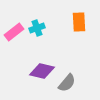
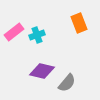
orange rectangle: moved 1 px down; rotated 18 degrees counterclockwise
cyan cross: moved 7 px down
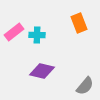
cyan cross: rotated 21 degrees clockwise
gray semicircle: moved 18 px right, 3 px down
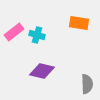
orange rectangle: rotated 60 degrees counterclockwise
cyan cross: rotated 14 degrees clockwise
gray semicircle: moved 2 px right, 2 px up; rotated 42 degrees counterclockwise
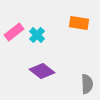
cyan cross: rotated 28 degrees clockwise
purple diamond: rotated 25 degrees clockwise
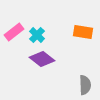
orange rectangle: moved 4 px right, 9 px down
purple diamond: moved 12 px up
gray semicircle: moved 2 px left, 1 px down
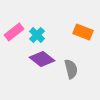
orange rectangle: rotated 12 degrees clockwise
gray semicircle: moved 14 px left, 16 px up; rotated 12 degrees counterclockwise
